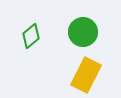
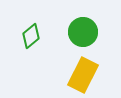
yellow rectangle: moved 3 px left
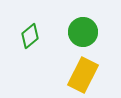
green diamond: moved 1 px left
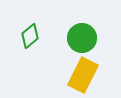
green circle: moved 1 px left, 6 px down
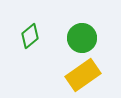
yellow rectangle: rotated 28 degrees clockwise
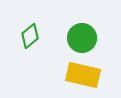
yellow rectangle: rotated 48 degrees clockwise
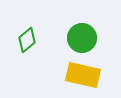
green diamond: moved 3 px left, 4 px down
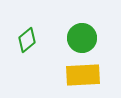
yellow rectangle: rotated 16 degrees counterclockwise
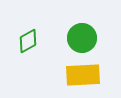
green diamond: moved 1 px right, 1 px down; rotated 10 degrees clockwise
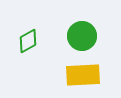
green circle: moved 2 px up
